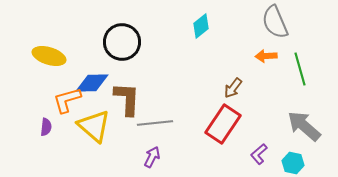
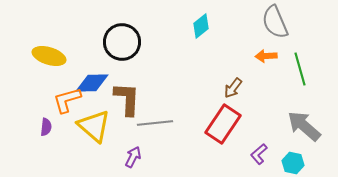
purple arrow: moved 19 px left
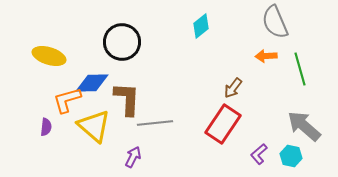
cyan hexagon: moved 2 px left, 7 px up
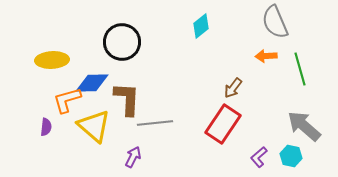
yellow ellipse: moved 3 px right, 4 px down; rotated 20 degrees counterclockwise
purple L-shape: moved 3 px down
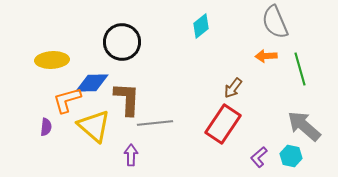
purple arrow: moved 2 px left, 2 px up; rotated 25 degrees counterclockwise
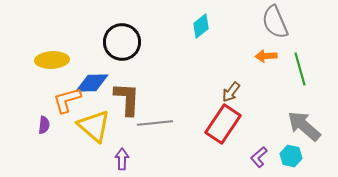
brown arrow: moved 2 px left, 4 px down
purple semicircle: moved 2 px left, 2 px up
purple arrow: moved 9 px left, 4 px down
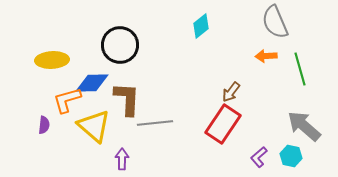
black circle: moved 2 px left, 3 px down
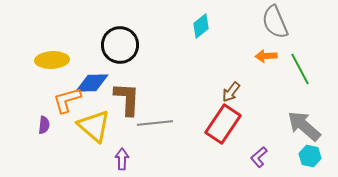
green line: rotated 12 degrees counterclockwise
cyan hexagon: moved 19 px right
